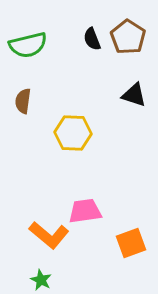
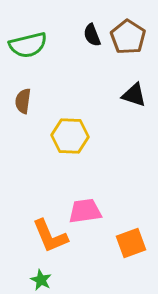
black semicircle: moved 4 px up
yellow hexagon: moved 3 px left, 3 px down
orange L-shape: moved 1 px right, 1 px down; rotated 27 degrees clockwise
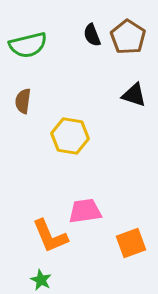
yellow hexagon: rotated 6 degrees clockwise
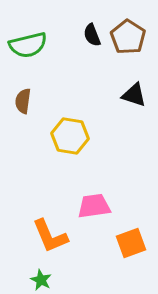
pink trapezoid: moved 9 px right, 5 px up
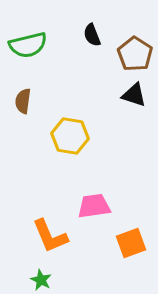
brown pentagon: moved 7 px right, 17 px down
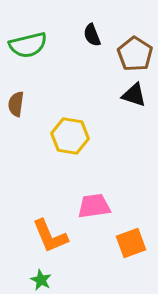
brown semicircle: moved 7 px left, 3 px down
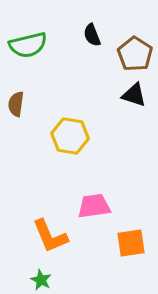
orange square: rotated 12 degrees clockwise
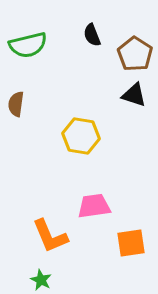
yellow hexagon: moved 11 px right
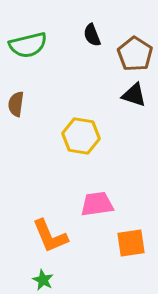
pink trapezoid: moved 3 px right, 2 px up
green star: moved 2 px right
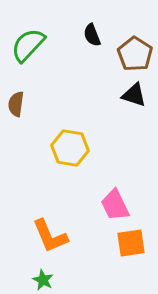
green semicircle: rotated 147 degrees clockwise
yellow hexagon: moved 11 px left, 12 px down
pink trapezoid: moved 18 px right, 1 px down; rotated 108 degrees counterclockwise
